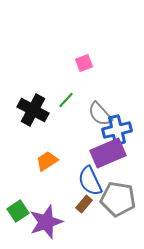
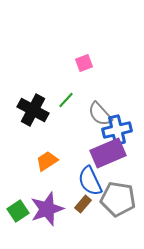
brown rectangle: moved 1 px left
purple star: moved 1 px right, 13 px up
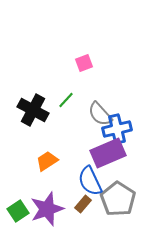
blue cross: moved 1 px up
gray pentagon: rotated 24 degrees clockwise
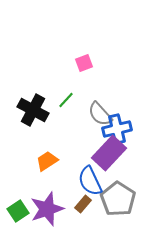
purple rectangle: moved 1 px right; rotated 24 degrees counterclockwise
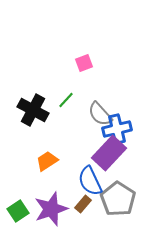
purple star: moved 4 px right
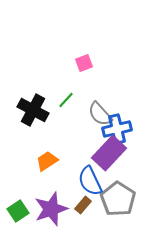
brown rectangle: moved 1 px down
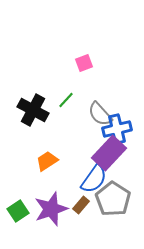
blue semicircle: moved 4 px right, 2 px up; rotated 120 degrees counterclockwise
gray pentagon: moved 5 px left
brown rectangle: moved 2 px left
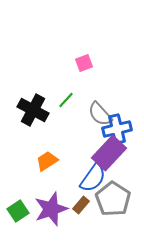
blue semicircle: moved 1 px left, 1 px up
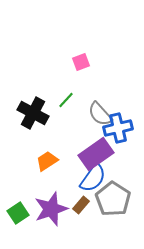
pink square: moved 3 px left, 1 px up
black cross: moved 3 px down
blue cross: moved 1 px right, 1 px up
purple rectangle: moved 13 px left, 1 px down; rotated 12 degrees clockwise
green square: moved 2 px down
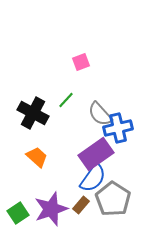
orange trapezoid: moved 10 px left, 4 px up; rotated 75 degrees clockwise
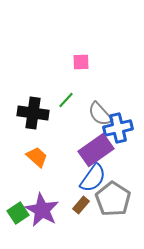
pink square: rotated 18 degrees clockwise
black cross: rotated 20 degrees counterclockwise
purple rectangle: moved 4 px up
purple star: moved 9 px left, 1 px down; rotated 24 degrees counterclockwise
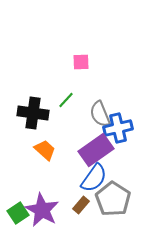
gray semicircle: rotated 20 degrees clockwise
orange trapezoid: moved 8 px right, 7 px up
blue semicircle: moved 1 px right
